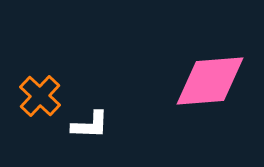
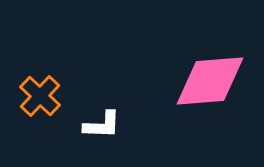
white L-shape: moved 12 px right
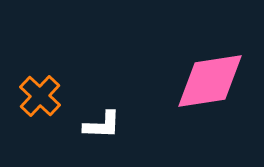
pink diamond: rotated 4 degrees counterclockwise
